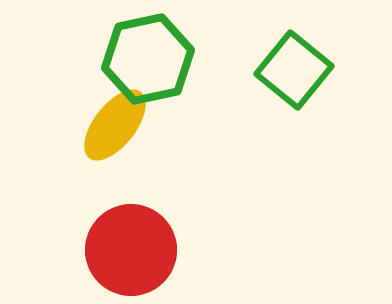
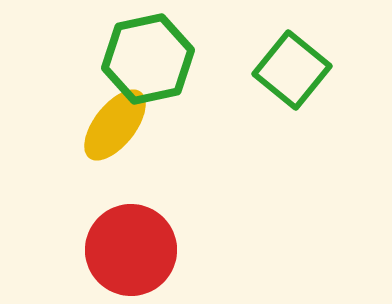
green square: moved 2 px left
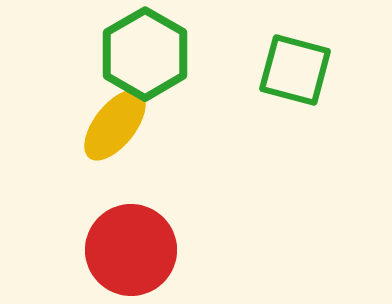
green hexagon: moved 3 px left, 5 px up; rotated 18 degrees counterclockwise
green square: moved 3 px right; rotated 24 degrees counterclockwise
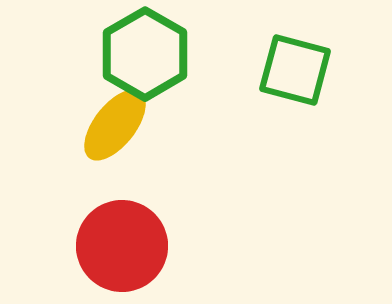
red circle: moved 9 px left, 4 px up
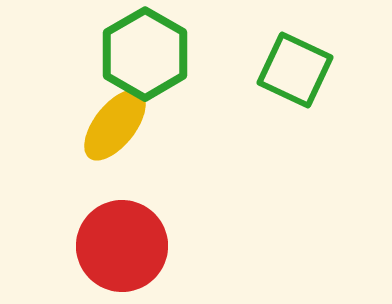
green square: rotated 10 degrees clockwise
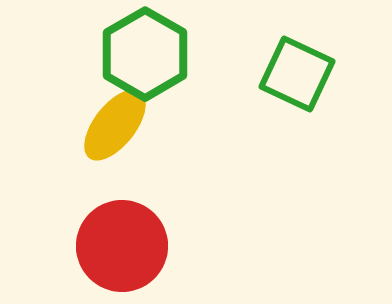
green square: moved 2 px right, 4 px down
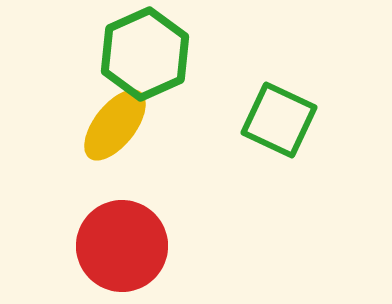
green hexagon: rotated 6 degrees clockwise
green square: moved 18 px left, 46 px down
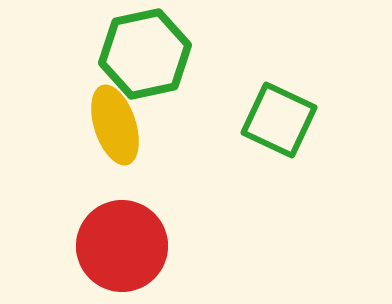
green hexagon: rotated 12 degrees clockwise
yellow ellipse: rotated 56 degrees counterclockwise
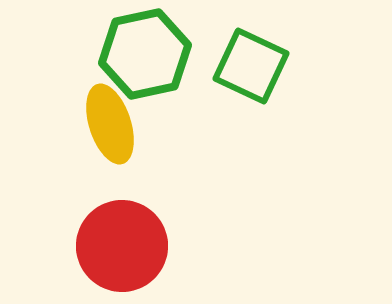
green square: moved 28 px left, 54 px up
yellow ellipse: moved 5 px left, 1 px up
